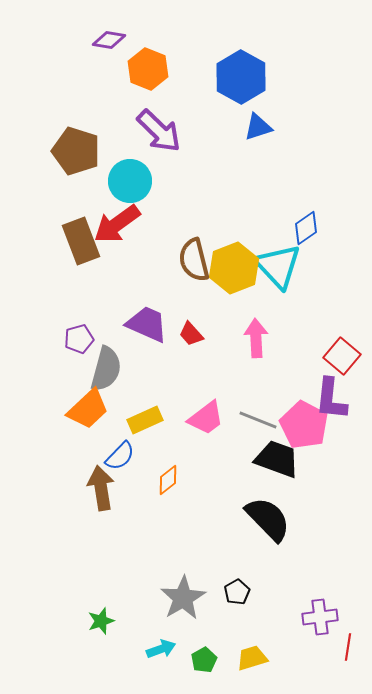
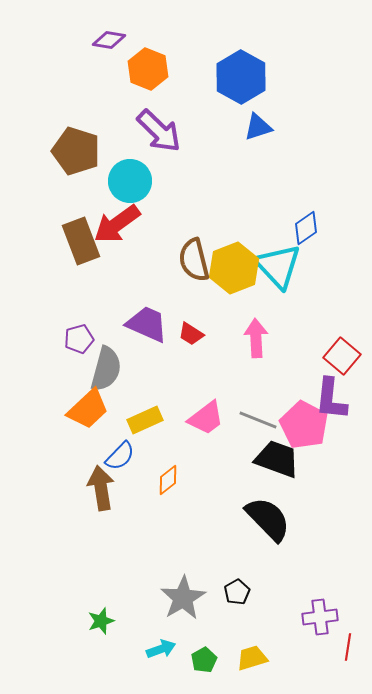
red trapezoid: rotated 16 degrees counterclockwise
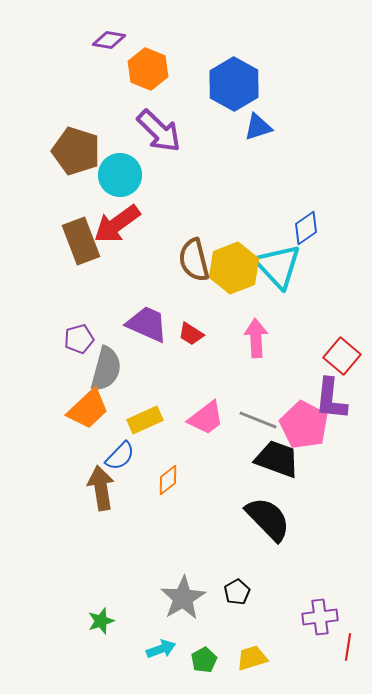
blue hexagon: moved 7 px left, 7 px down
cyan circle: moved 10 px left, 6 px up
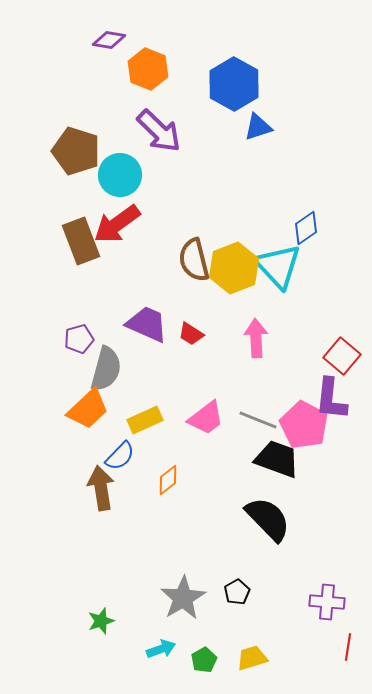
purple cross: moved 7 px right, 15 px up; rotated 12 degrees clockwise
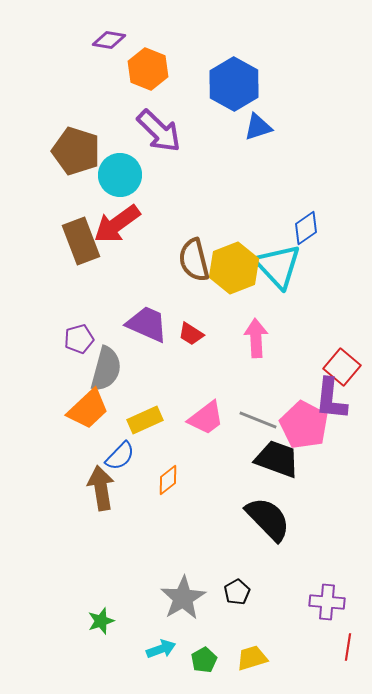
red square: moved 11 px down
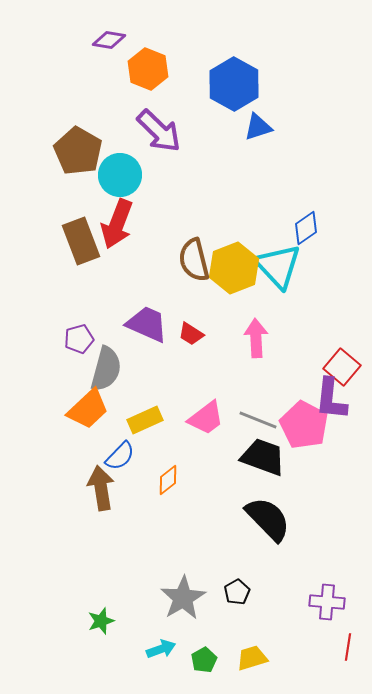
brown pentagon: moved 2 px right; rotated 12 degrees clockwise
red arrow: rotated 33 degrees counterclockwise
black trapezoid: moved 14 px left, 2 px up
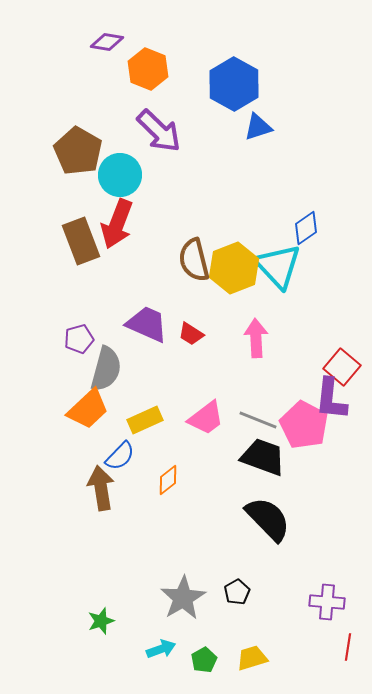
purple diamond: moved 2 px left, 2 px down
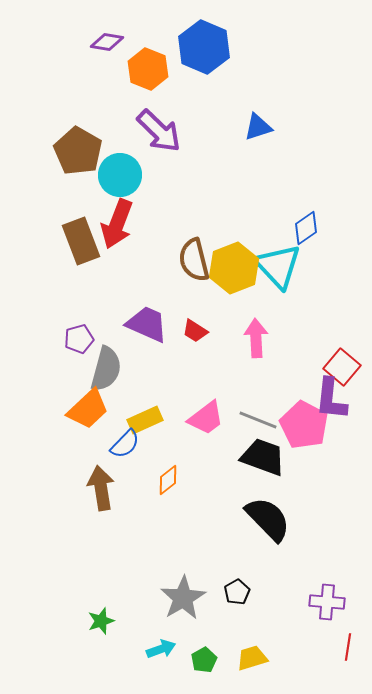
blue hexagon: moved 30 px left, 37 px up; rotated 6 degrees counterclockwise
red trapezoid: moved 4 px right, 3 px up
blue semicircle: moved 5 px right, 12 px up
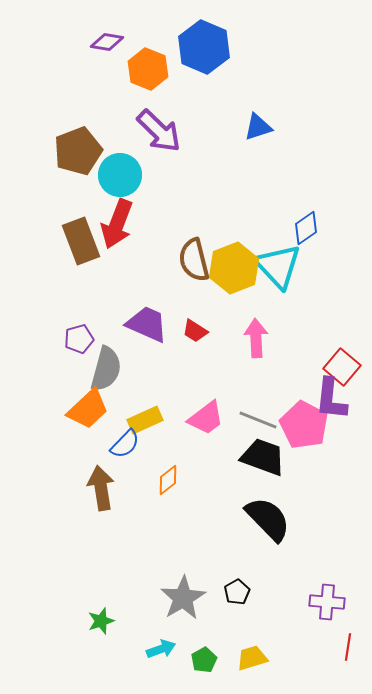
brown pentagon: rotated 21 degrees clockwise
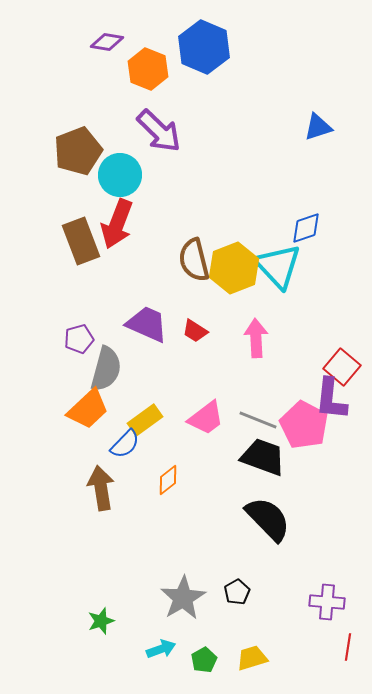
blue triangle: moved 60 px right
blue diamond: rotated 16 degrees clockwise
yellow rectangle: rotated 12 degrees counterclockwise
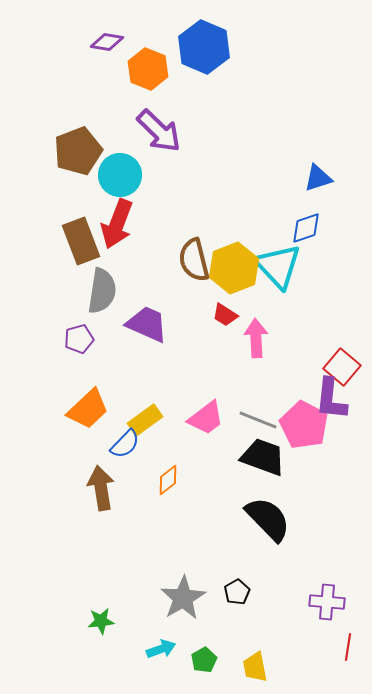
blue triangle: moved 51 px down
red trapezoid: moved 30 px right, 16 px up
gray semicircle: moved 4 px left, 78 px up; rotated 6 degrees counterclockwise
green star: rotated 12 degrees clockwise
yellow trapezoid: moved 3 px right, 9 px down; rotated 84 degrees counterclockwise
